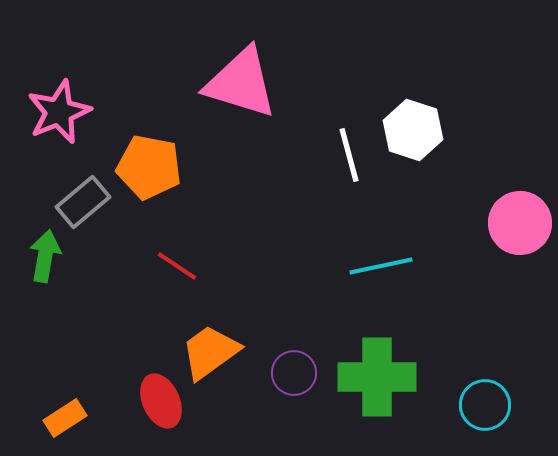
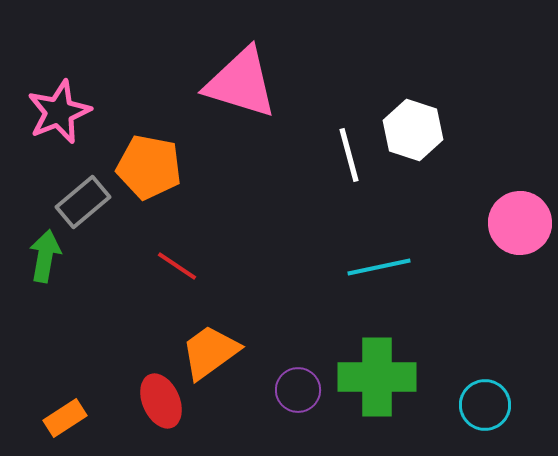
cyan line: moved 2 px left, 1 px down
purple circle: moved 4 px right, 17 px down
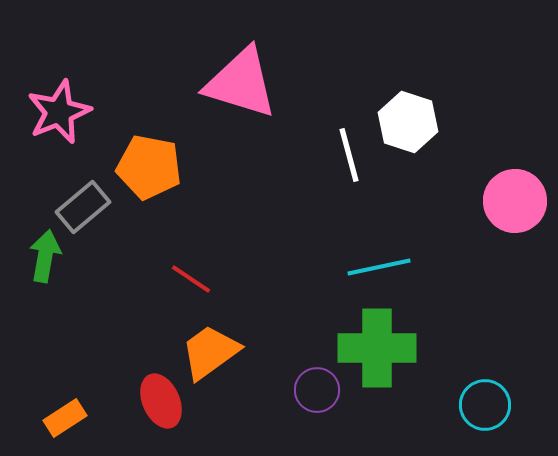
white hexagon: moved 5 px left, 8 px up
gray rectangle: moved 5 px down
pink circle: moved 5 px left, 22 px up
red line: moved 14 px right, 13 px down
green cross: moved 29 px up
purple circle: moved 19 px right
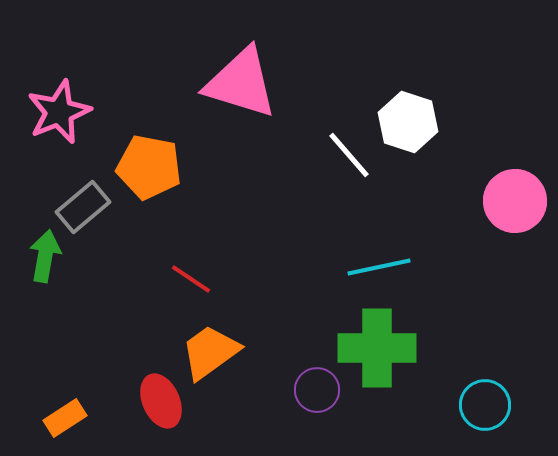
white line: rotated 26 degrees counterclockwise
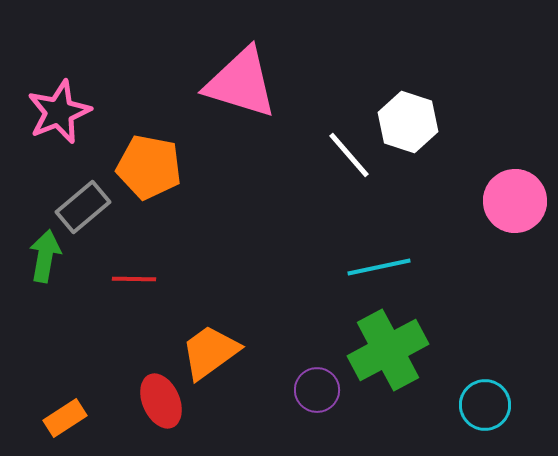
red line: moved 57 px left; rotated 33 degrees counterclockwise
green cross: moved 11 px right, 2 px down; rotated 28 degrees counterclockwise
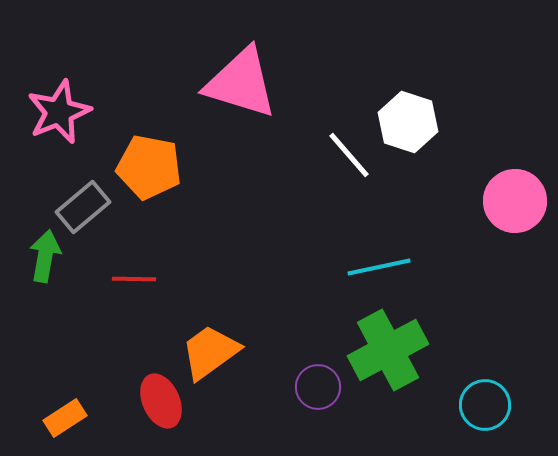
purple circle: moved 1 px right, 3 px up
